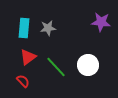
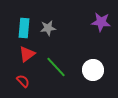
red triangle: moved 1 px left, 3 px up
white circle: moved 5 px right, 5 px down
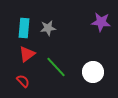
white circle: moved 2 px down
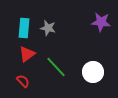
gray star: rotated 21 degrees clockwise
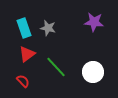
purple star: moved 7 px left
cyan rectangle: rotated 24 degrees counterclockwise
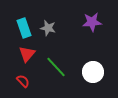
purple star: moved 2 px left; rotated 12 degrees counterclockwise
red triangle: rotated 12 degrees counterclockwise
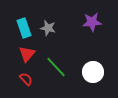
red semicircle: moved 3 px right, 2 px up
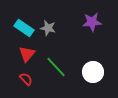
cyan rectangle: rotated 36 degrees counterclockwise
